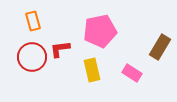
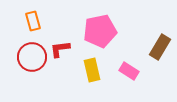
pink rectangle: moved 3 px left, 2 px up
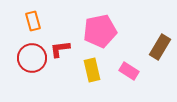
red circle: moved 1 px down
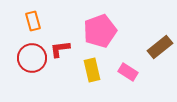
pink pentagon: rotated 8 degrees counterclockwise
brown rectangle: rotated 20 degrees clockwise
pink rectangle: moved 1 px left, 1 px down
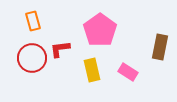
pink pentagon: moved 1 px up; rotated 16 degrees counterclockwise
brown rectangle: rotated 40 degrees counterclockwise
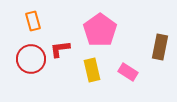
red circle: moved 1 px left, 1 px down
